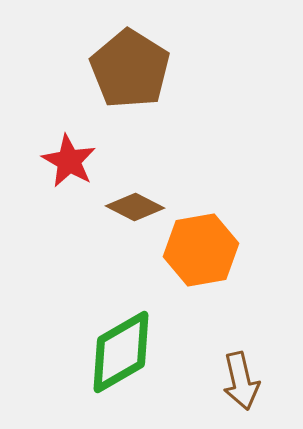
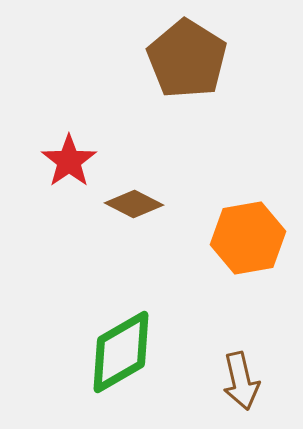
brown pentagon: moved 57 px right, 10 px up
red star: rotated 8 degrees clockwise
brown diamond: moved 1 px left, 3 px up
orange hexagon: moved 47 px right, 12 px up
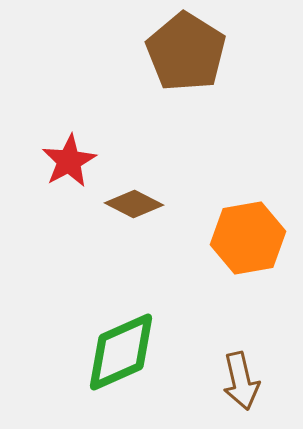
brown pentagon: moved 1 px left, 7 px up
red star: rotated 6 degrees clockwise
green diamond: rotated 6 degrees clockwise
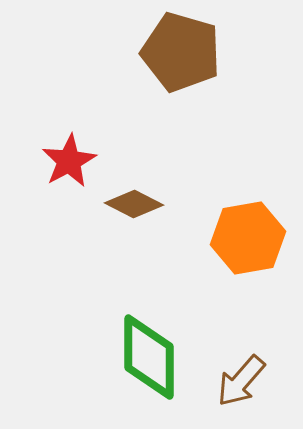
brown pentagon: moved 5 px left; rotated 16 degrees counterclockwise
green diamond: moved 28 px right, 5 px down; rotated 66 degrees counterclockwise
brown arrow: rotated 54 degrees clockwise
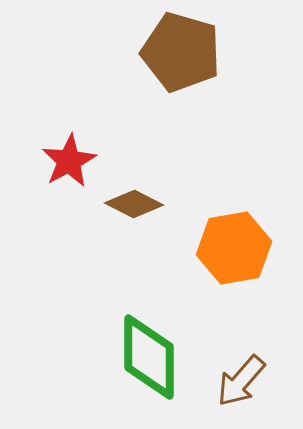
orange hexagon: moved 14 px left, 10 px down
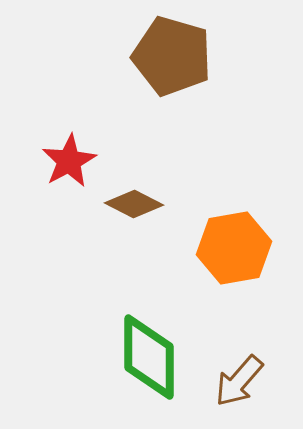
brown pentagon: moved 9 px left, 4 px down
brown arrow: moved 2 px left
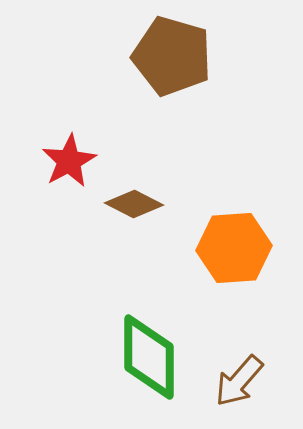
orange hexagon: rotated 6 degrees clockwise
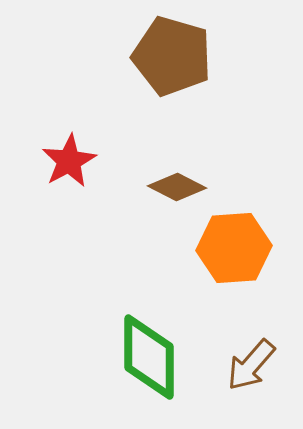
brown diamond: moved 43 px right, 17 px up
brown arrow: moved 12 px right, 16 px up
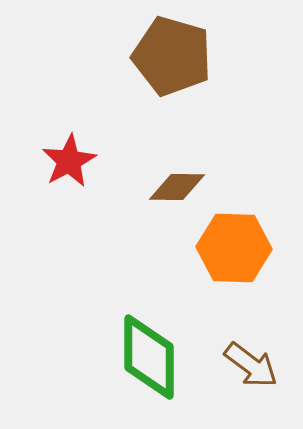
brown diamond: rotated 26 degrees counterclockwise
orange hexagon: rotated 6 degrees clockwise
brown arrow: rotated 94 degrees counterclockwise
